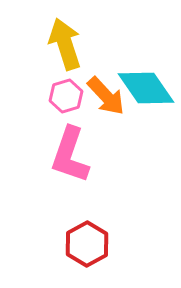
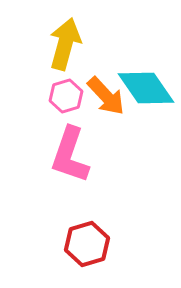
yellow arrow: rotated 33 degrees clockwise
red hexagon: rotated 12 degrees clockwise
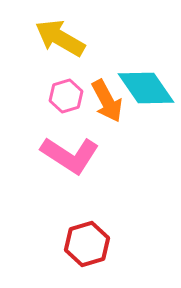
yellow arrow: moved 5 px left, 6 px up; rotated 75 degrees counterclockwise
orange arrow: moved 1 px right, 5 px down; rotated 15 degrees clockwise
pink L-shape: rotated 76 degrees counterclockwise
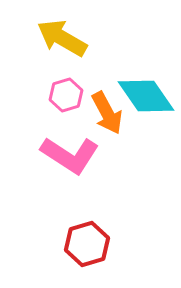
yellow arrow: moved 2 px right
cyan diamond: moved 8 px down
pink hexagon: moved 1 px up
orange arrow: moved 12 px down
